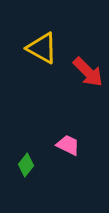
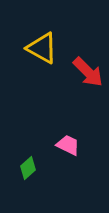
green diamond: moved 2 px right, 3 px down; rotated 10 degrees clockwise
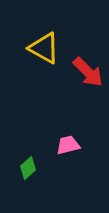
yellow triangle: moved 2 px right
pink trapezoid: rotated 40 degrees counterclockwise
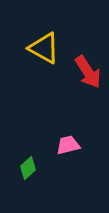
red arrow: rotated 12 degrees clockwise
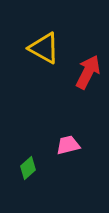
red arrow: rotated 120 degrees counterclockwise
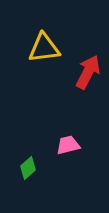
yellow triangle: rotated 36 degrees counterclockwise
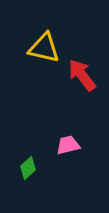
yellow triangle: rotated 20 degrees clockwise
red arrow: moved 6 px left, 3 px down; rotated 64 degrees counterclockwise
